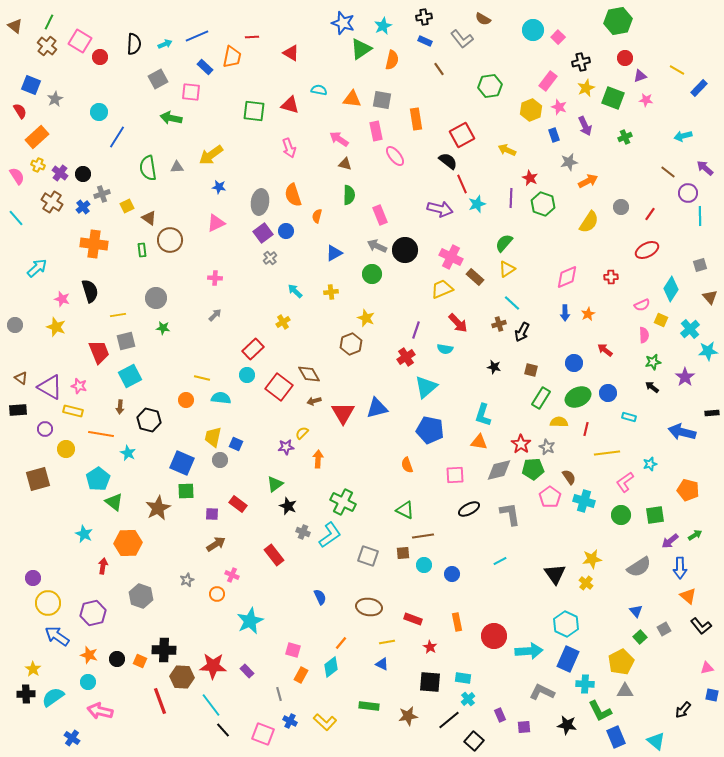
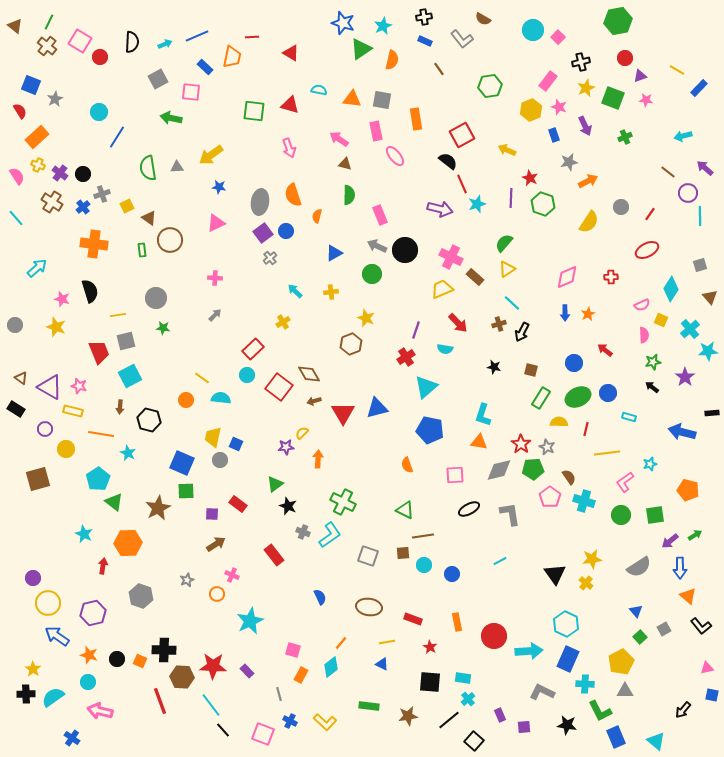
black semicircle at (134, 44): moved 2 px left, 2 px up
yellow line at (202, 378): rotated 21 degrees clockwise
black rectangle at (18, 410): moved 2 px left, 1 px up; rotated 36 degrees clockwise
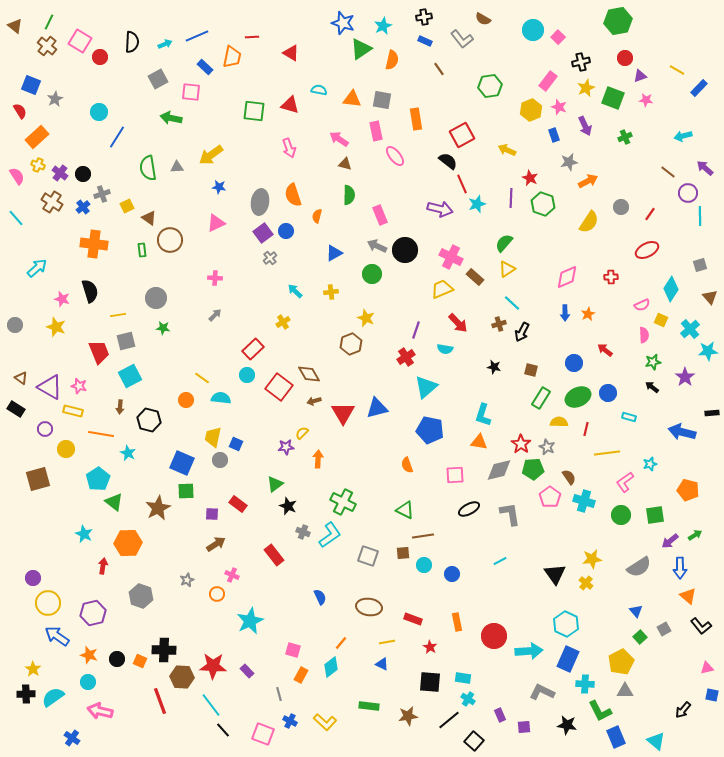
cyan cross at (468, 699): rotated 16 degrees counterclockwise
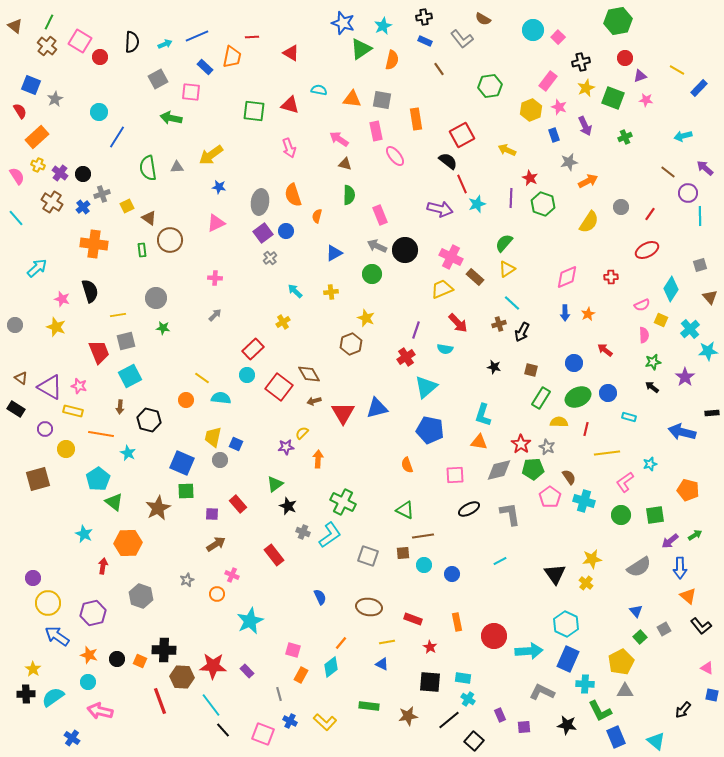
red rectangle at (238, 504): rotated 12 degrees clockwise
pink triangle at (707, 668): rotated 40 degrees clockwise
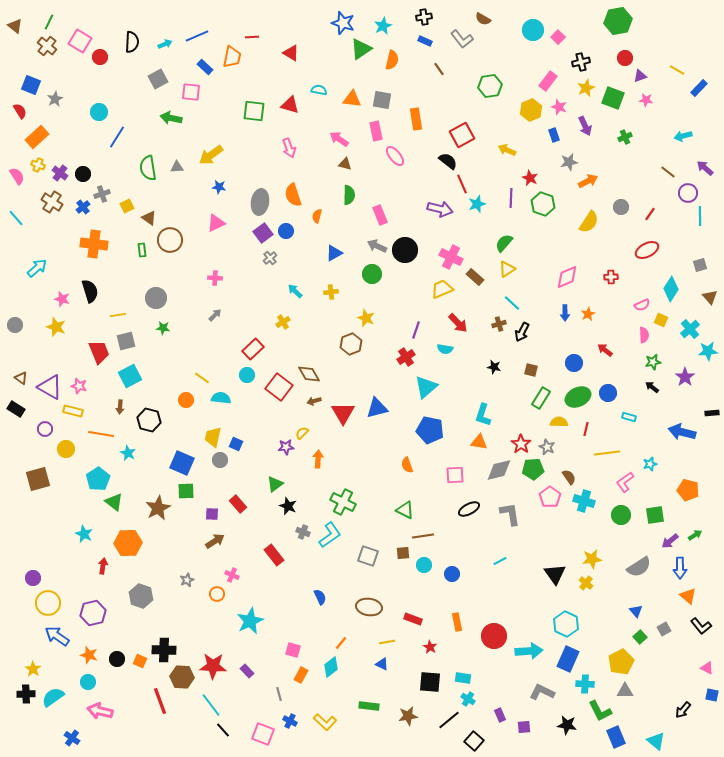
brown arrow at (216, 544): moved 1 px left, 3 px up
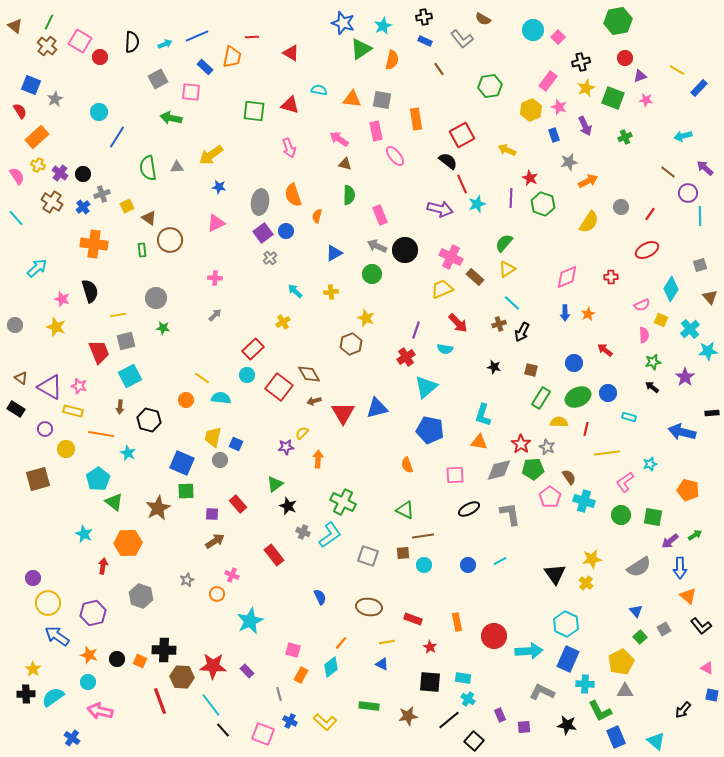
green square at (655, 515): moved 2 px left, 2 px down; rotated 18 degrees clockwise
blue circle at (452, 574): moved 16 px right, 9 px up
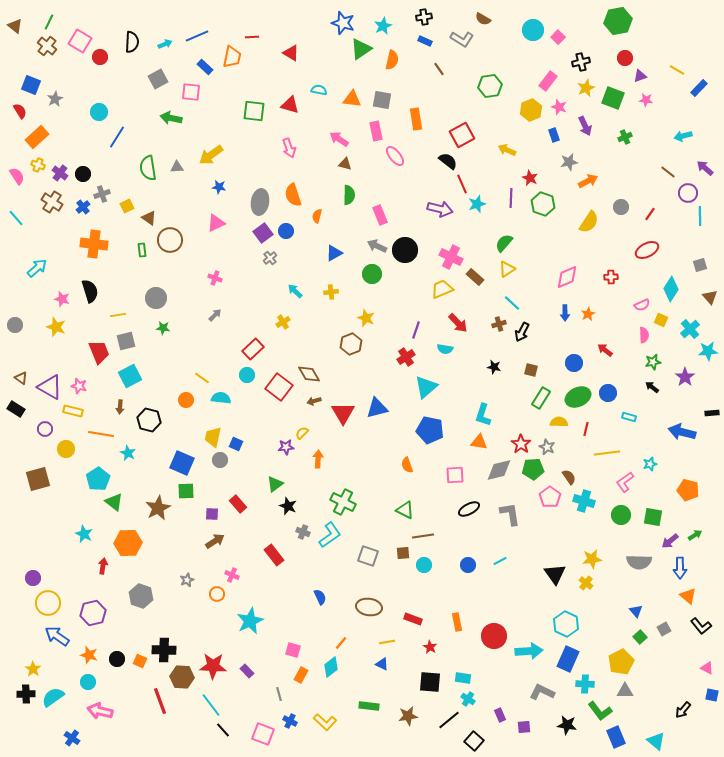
gray L-shape at (462, 39): rotated 20 degrees counterclockwise
pink cross at (215, 278): rotated 16 degrees clockwise
gray semicircle at (639, 567): moved 5 px up; rotated 35 degrees clockwise
green L-shape at (600, 711): rotated 10 degrees counterclockwise
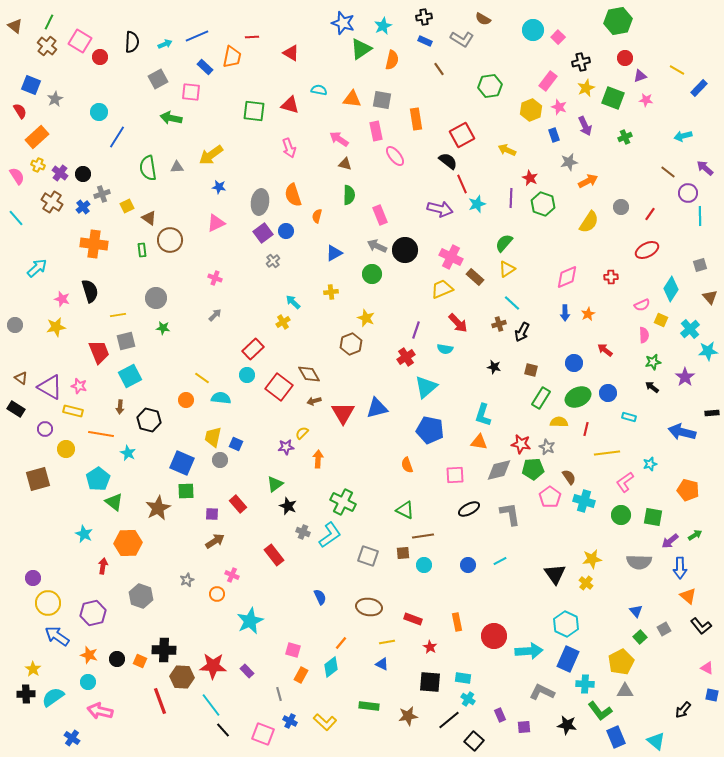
gray cross at (270, 258): moved 3 px right, 3 px down
cyan arrow at (295, 291): moved 2 px left, 11 px down
yellow star at (56, 327): rotated 30 degrees counterclockwise
red star at (521, 444): rotated 24 degrees counterclockwise
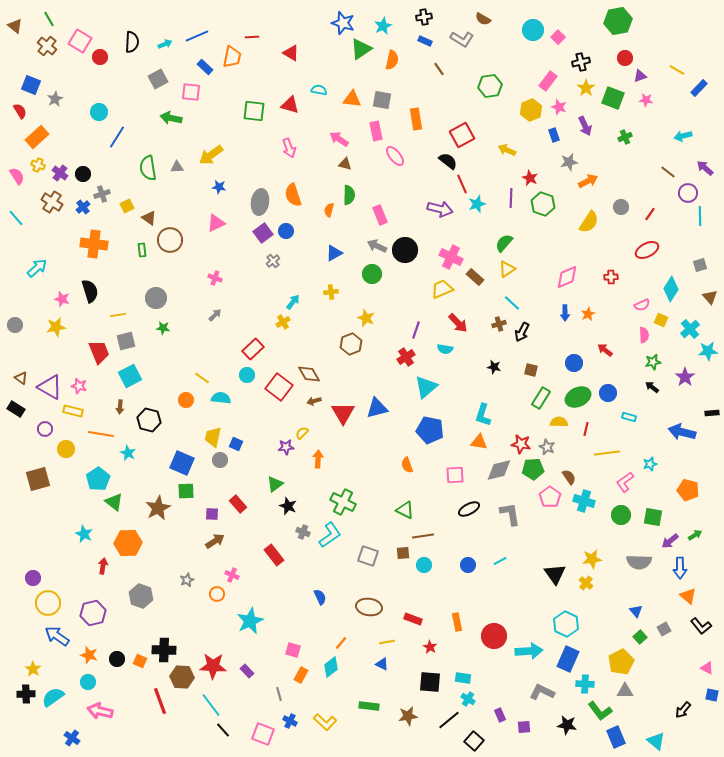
green line at (49, 22): moved 3 px up; rotated 56 degrees counterclockwise
yellow star at (586, 88): rotated 12 degrees counterclockwise
orange semicircle at (317, 216): moved 12 px right, 6 px up
cyan arrow at (293, 302): rotated 84 degrees clockwise
